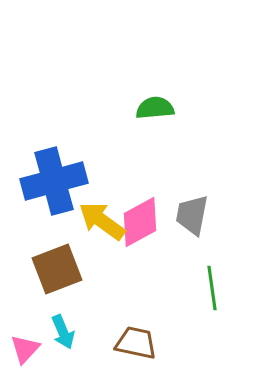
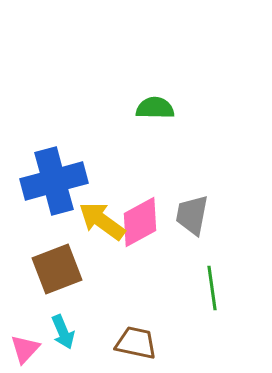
green semicircle: rotated 6 degrees clockwise
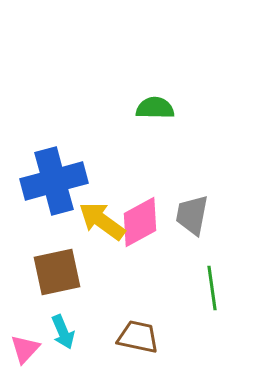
brown square: moved 3 px down; rotated 9 degrees clockwise
brown trapezoid: moved 2 px right, 6 px up
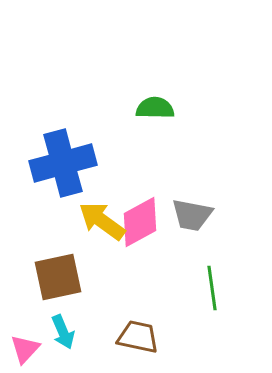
blue cross: moved 9 px right, 18 px up
gray trapezoid: rotated 90 degrees counterclockwise
brown square: moved 1 px right, 5 px down
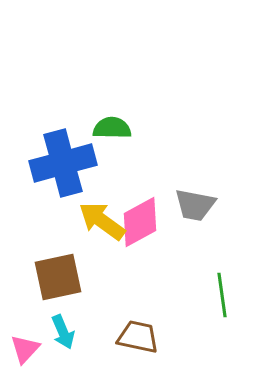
green semicircle: moved 43 px left, 20 px down
gray trapezoid: moved 3 px right, 10 px up
green line: moved 10 px right, 7 px down
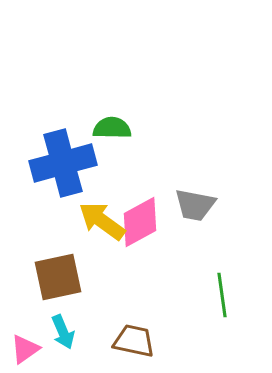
brown trapezoid: moved 4 px left, 4 px down
pink triangle: rotated 12 degrees clockwise
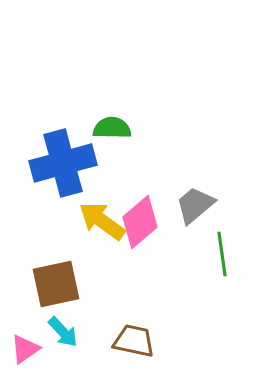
gray trapezoid: rotated 129 degrees clockwise
pink diamond: rotated 12 degrees counterclockwise
brown square: moved 2 px left, 7 px down
green line: moved 41 px up
cyan arrow: rotated 20 degrees counterclockwise
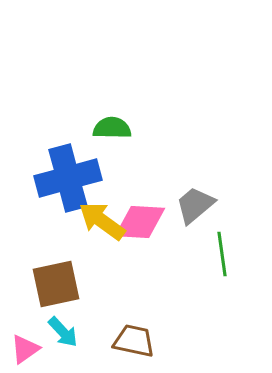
blue cross: moved 5 px right, 15 px down
pink diamond: rotated 44 degrees clockwise
